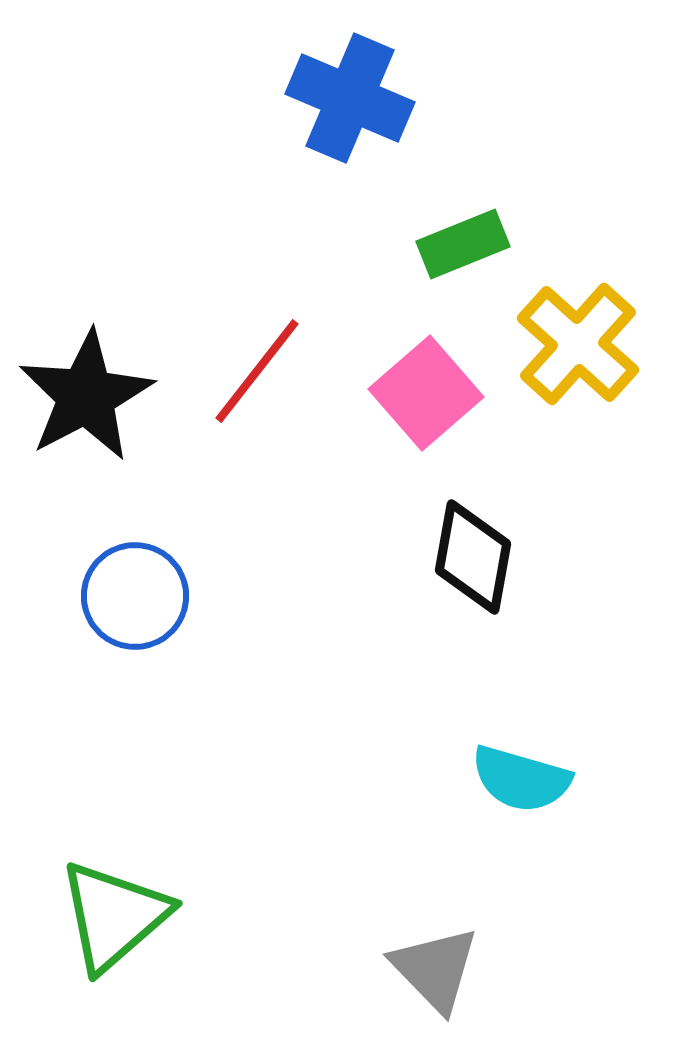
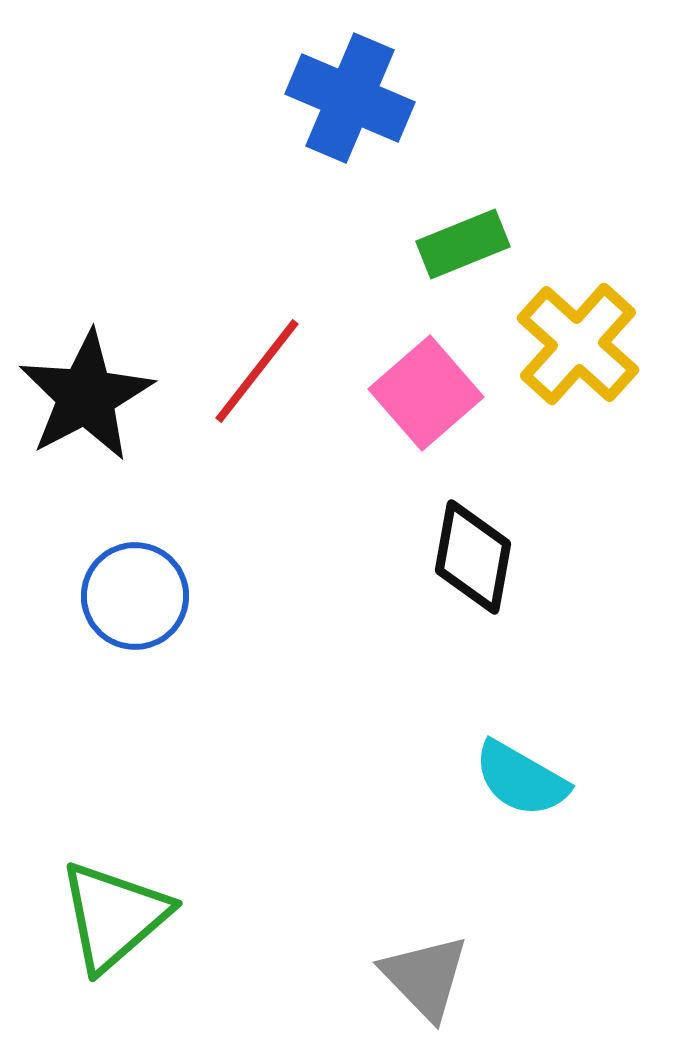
cyan semicircle: rotated 14 degrees clockwise
gray triangle: moved 10 px left, 8 px down
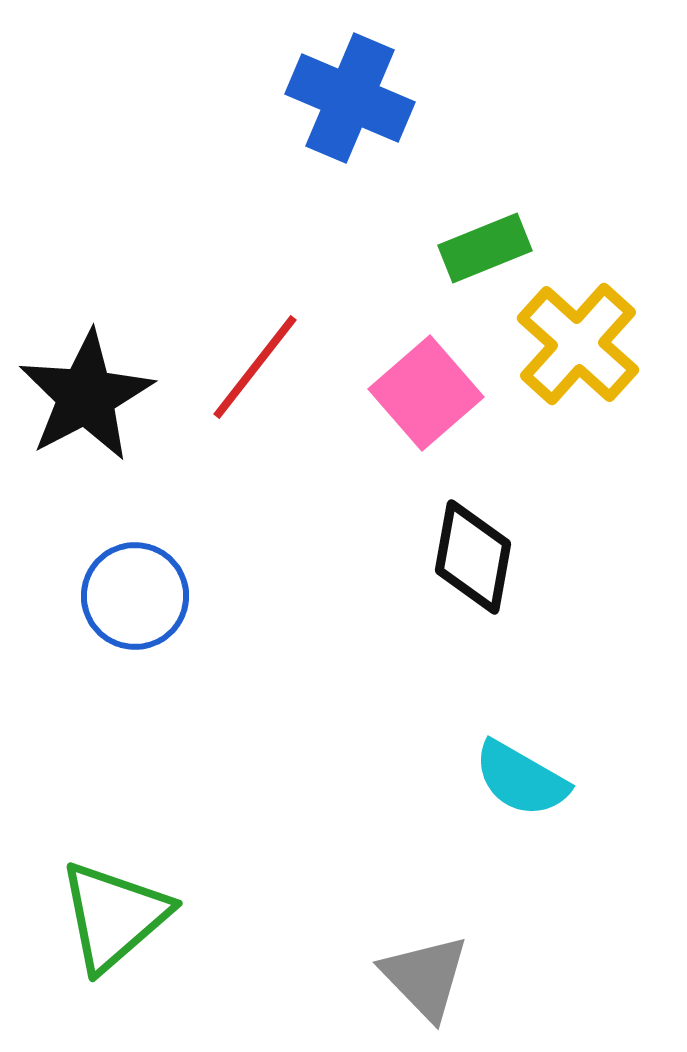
green rectangle: moved 22 px right, 4 px down
red line: moved 2 px left, 4 px up
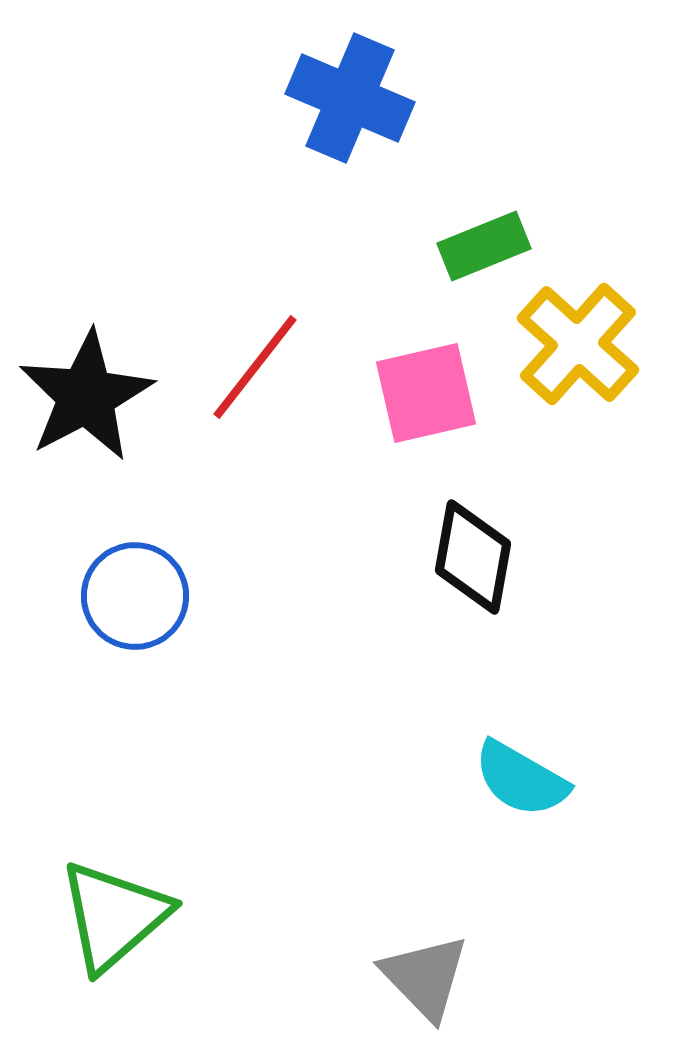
green rectangle: moved 1 px left, 2 px up
pink square: rotated 28 degrees clockwise
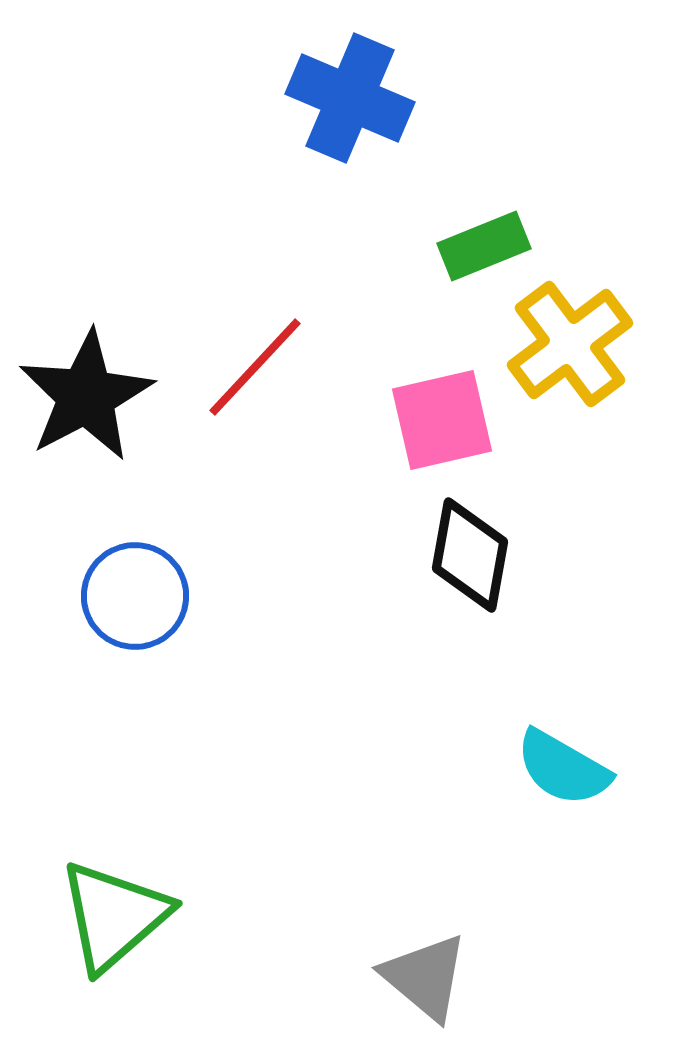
yellow cross: moved 8 px left; rotated 11 degrees clockwise
red line: rotated 5 degrees clockwise
pink square: moved 16 px right, 27 px down
black diamond: moved 3 px left, 2 px up
cyan semicircle: moved 42 px right, 11 px up
gray triangle: rotated 6 degrees counterclockwise
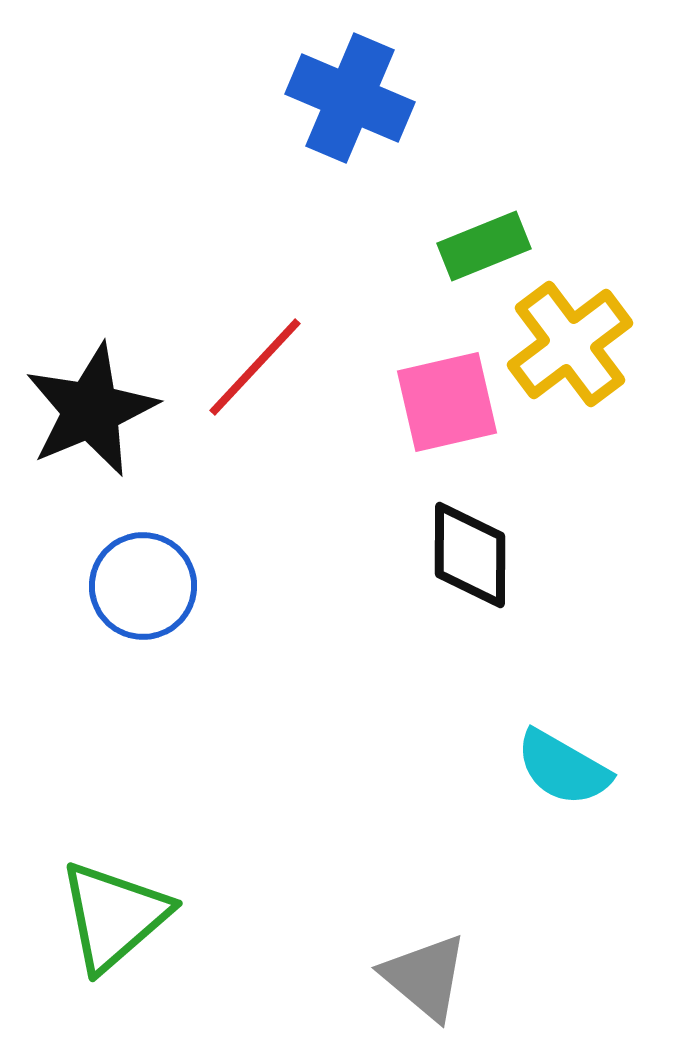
black star: moved 5 px right, 14 px down; rotated 5 degrees clockwise
pink square: moved 5 px right, 18 px up
black diamond: rotated 10 degrees counterclockwise
blue circle: moved 8 px right, 10 px up
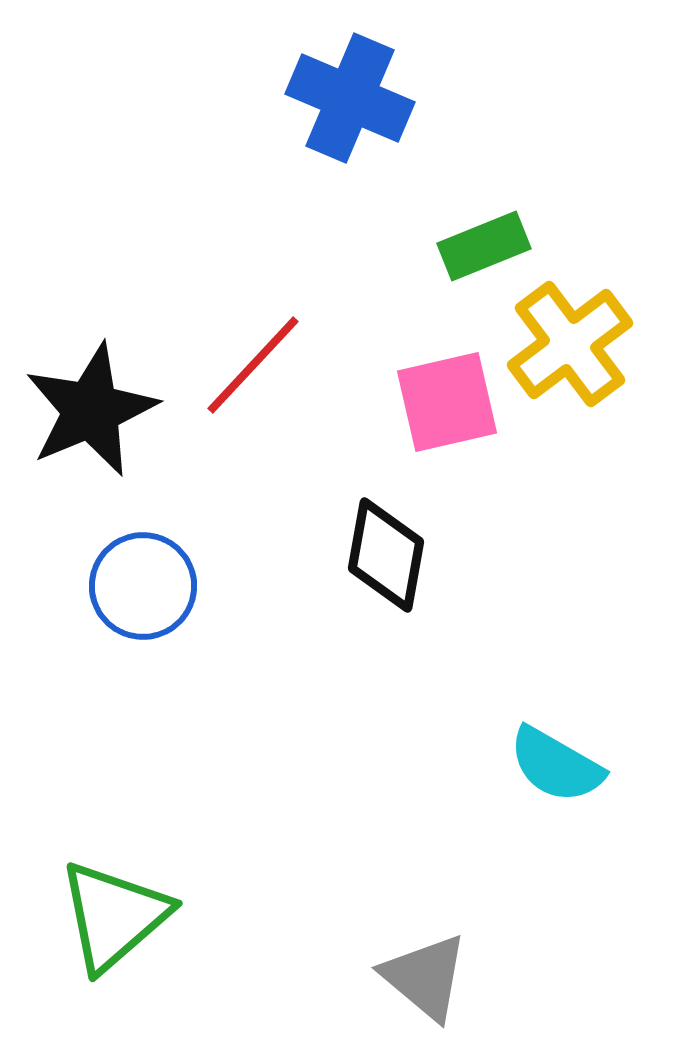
red line: moved 2 px left, 2 px up
black diamond: moved 84 px left; rotated 10 degrees clockwise
cyan semicircle: moved 7 px left, 3 px up
